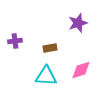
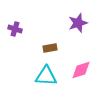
purple cross: moved 12 px up; rotated 24 degrees clockwise
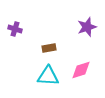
purple star: moved 9 px right, 4 px down
brown rectangle: moved 1 px left
cyan triangle: moved 2 px right
